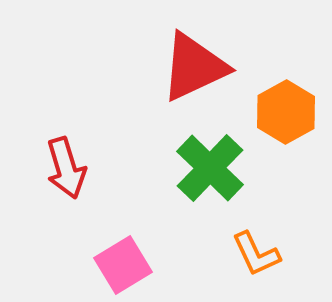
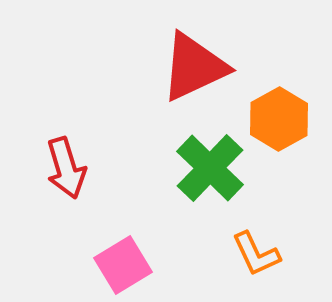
orange hexagon: moved 7 px left, 7 px down
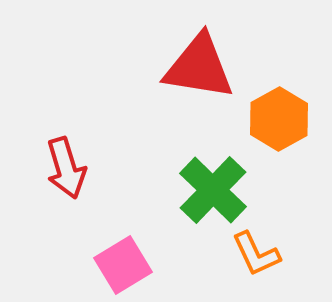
red triangle: moved 5 px right; rotated 34 degrees clockwise
green cross: moved 3 px right, 22 px down
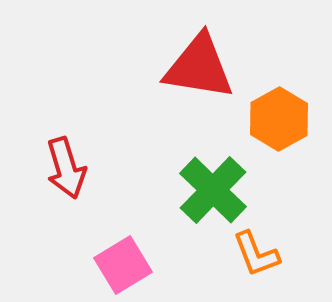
orange L-shape: rotated 4 degrees clockwise
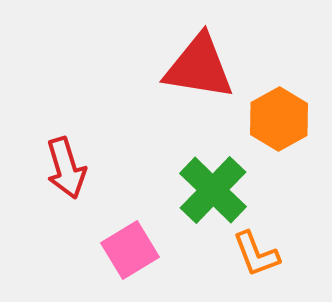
pink square: moved 7 px right, 15 px up
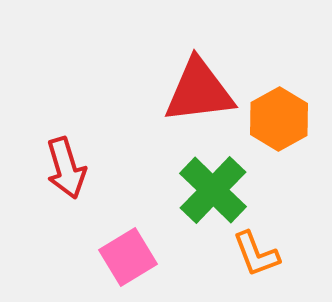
red triangle: moved 24 px down; rotated 16 degrees counterclockwise
pink square: moved 2 px left, 7 px down
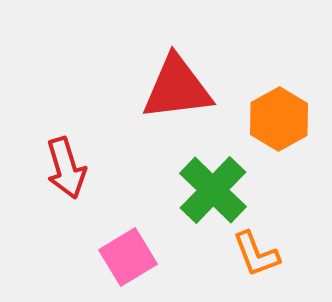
red triangle: moved 22 px left, 3 px up
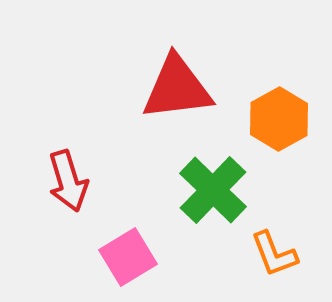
red arrow: moved 2 px right, 13 px down
orange L-shape: moved 18 px right
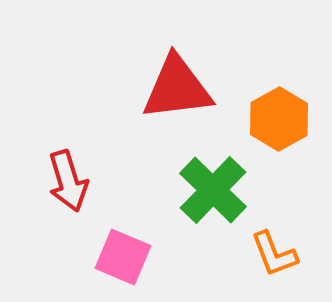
pink square: moved 5 px left; rotated 36 degrees counterclockwise
